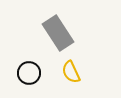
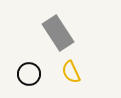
black circle: moved 1 px down
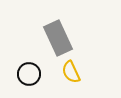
gray rectangle: moved 5 px down; rotated 8 degrees clockwise
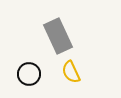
gray rectangle: moved 2 px up
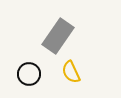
gray rectangle: rotated 60 degrees clockwise
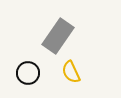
black circle: moved 1 px left, 1 px up
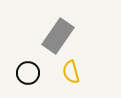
yellow semicircle: rotated 10 degrees clockwise
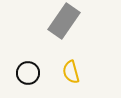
gray rectangle: moved 6 px right, 15 px up
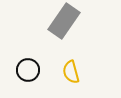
black circle: moved 3 px up
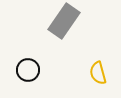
yellow semicircle: moved 27 px right, 1 px down
